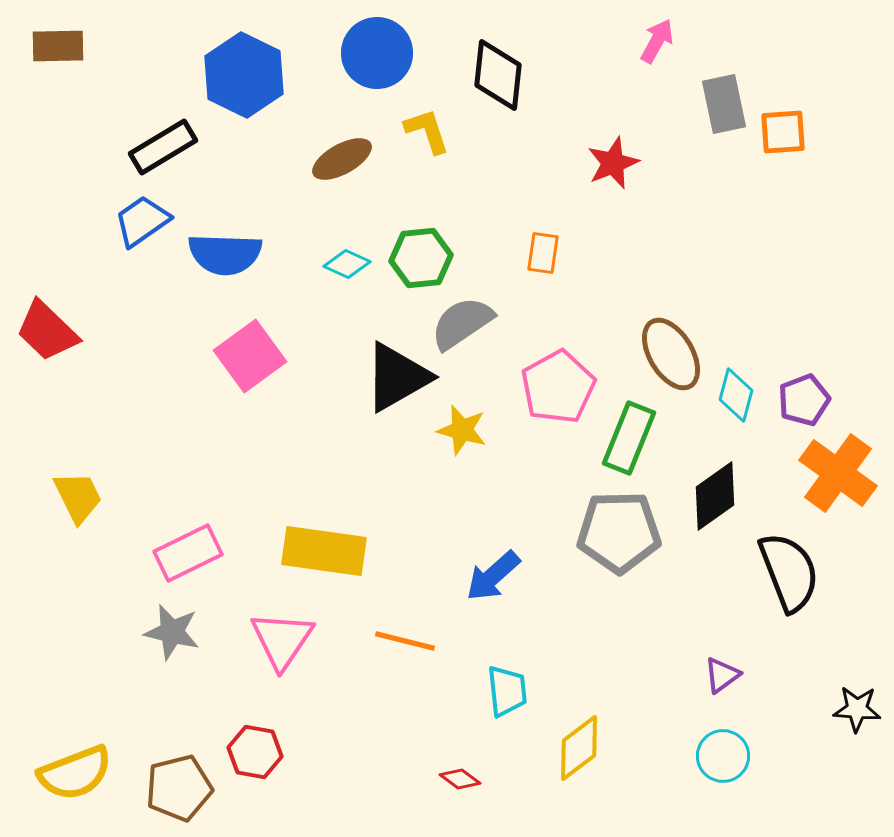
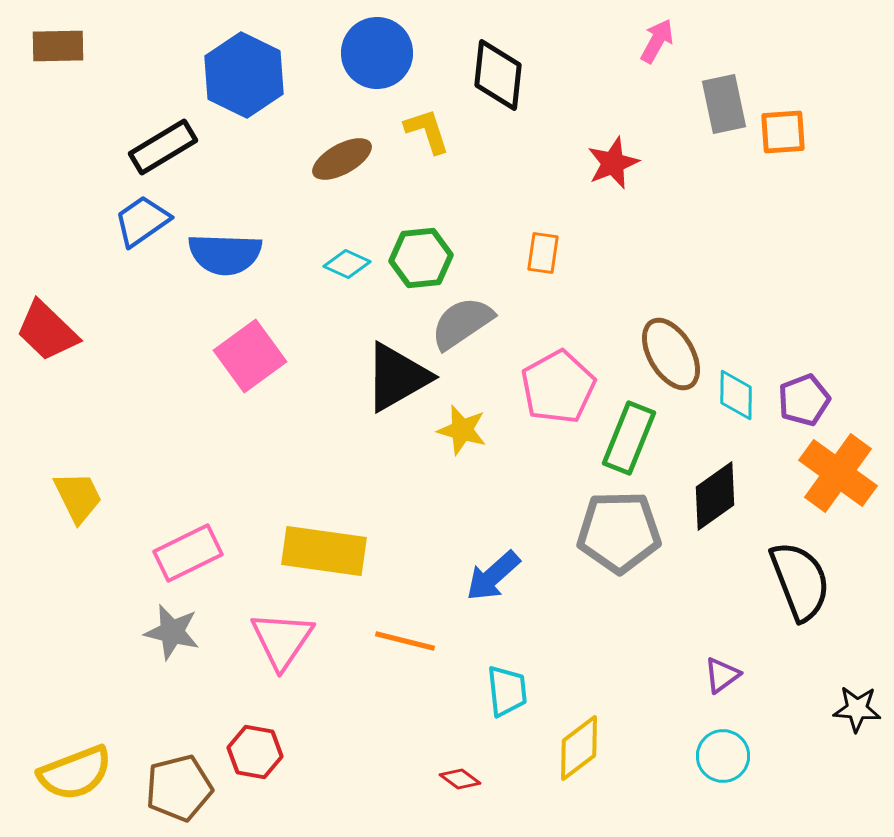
cyan diamond at (736, 395): rotated 14 degrees counterclockwise
black semicircle at (789, 572): moved 11 px right, 9 px down
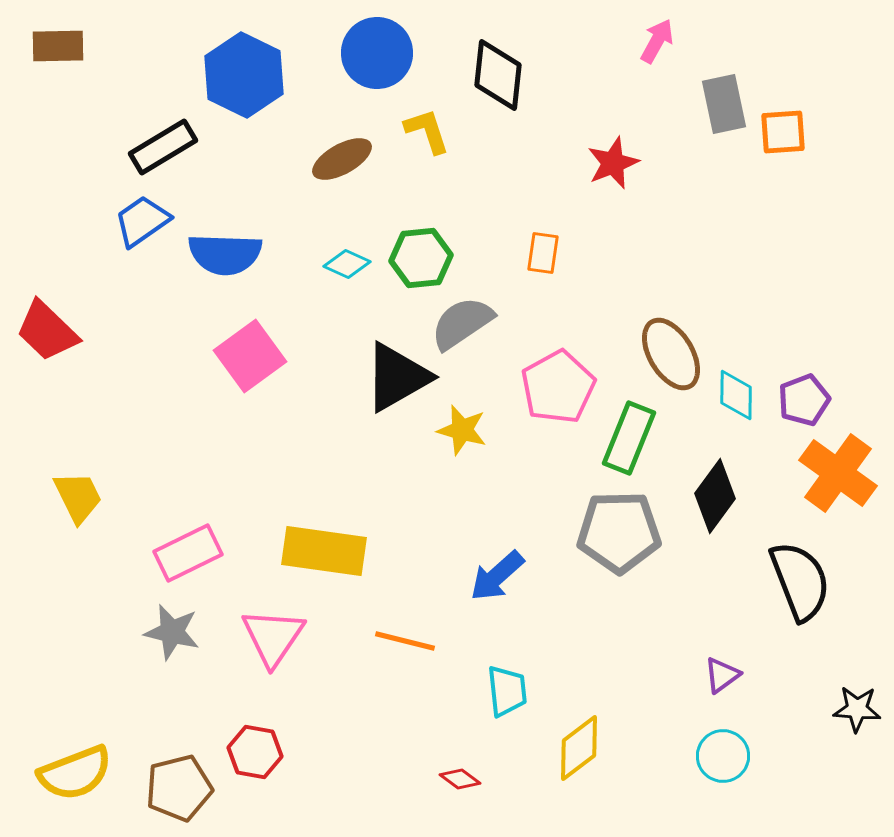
black diamond at (715, 496): rotated 18 degrees counterclockwise
blue arrow at (493, 576): moved 4 px right
pink triangle at (282, 640): moved 9 px left, 3 px up
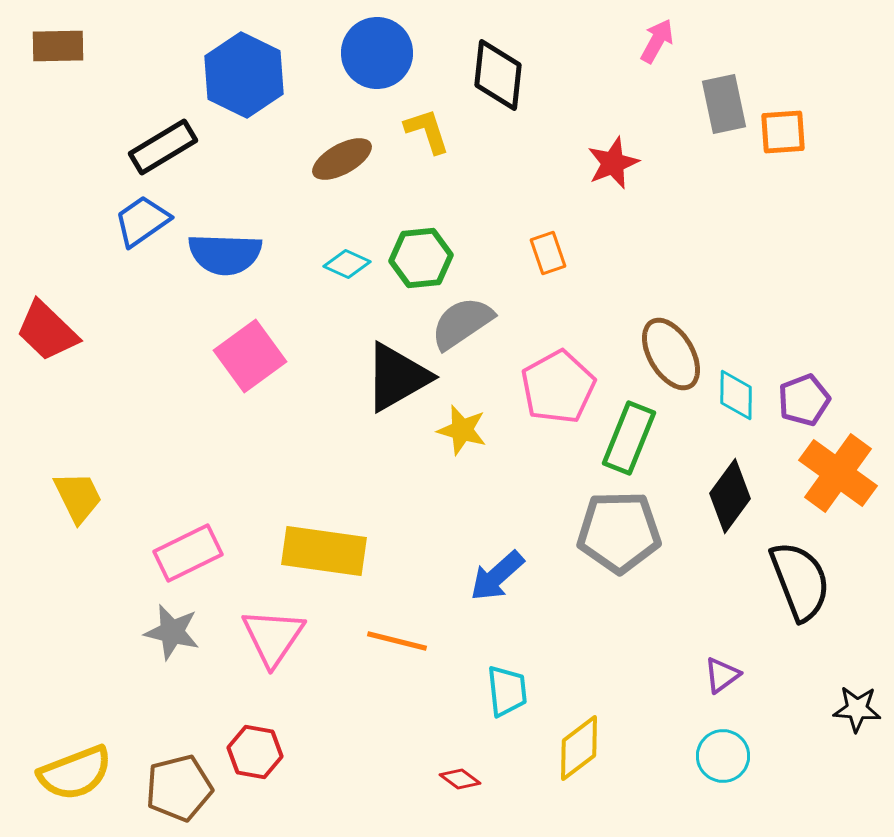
orange rectangle at (543, 253): moved 5 px right; rotated 27 degrees counterclockwise
black diamond at (715, 496): moved 15 px right
orange line at (405, 641): moved 8 px left
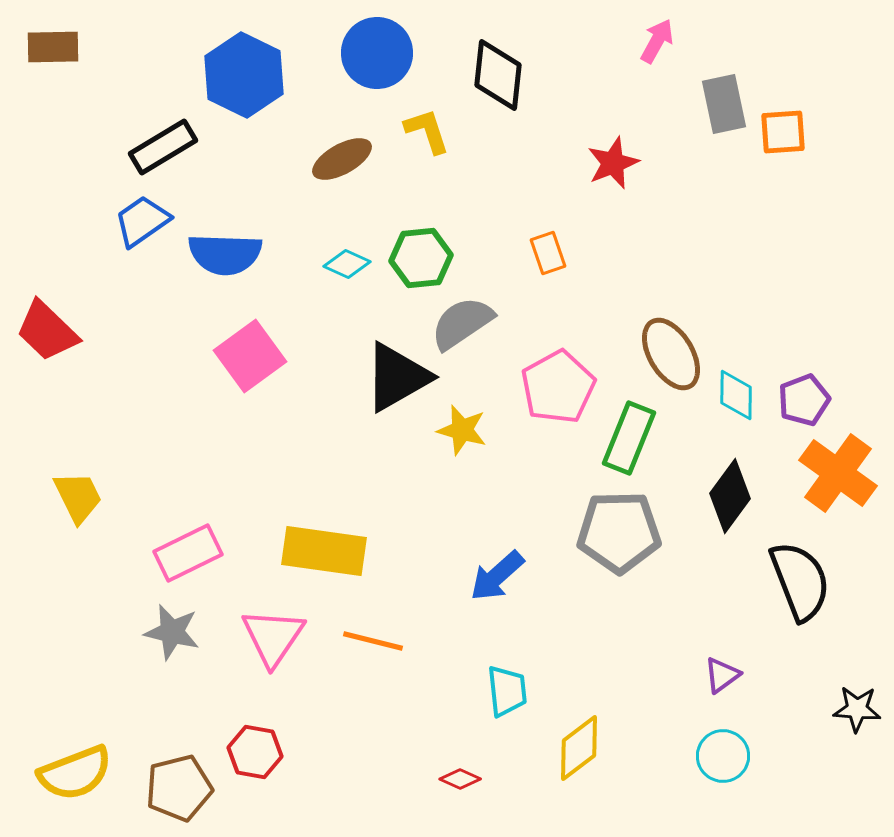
brown rectangle at (58, 46): moved 5 px left, 1 px down
orange line at (397, 641): moved 24 px left
red diamond at (460, 779): rotated 12 degrees counterclockwise
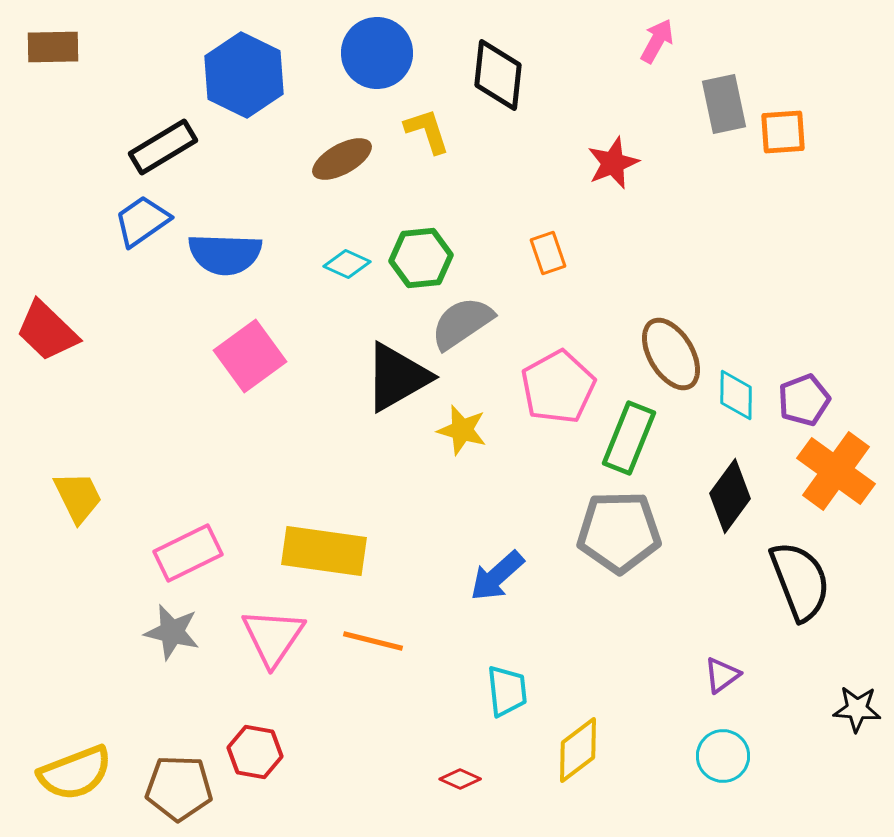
orange cross at (838, 473): moved 2 px left, 2 px up
yellow diamond at (579, 748): moved 1 px left, 2 px down
brown pentagon at (179, 788): rotated 16 degrees clockwise
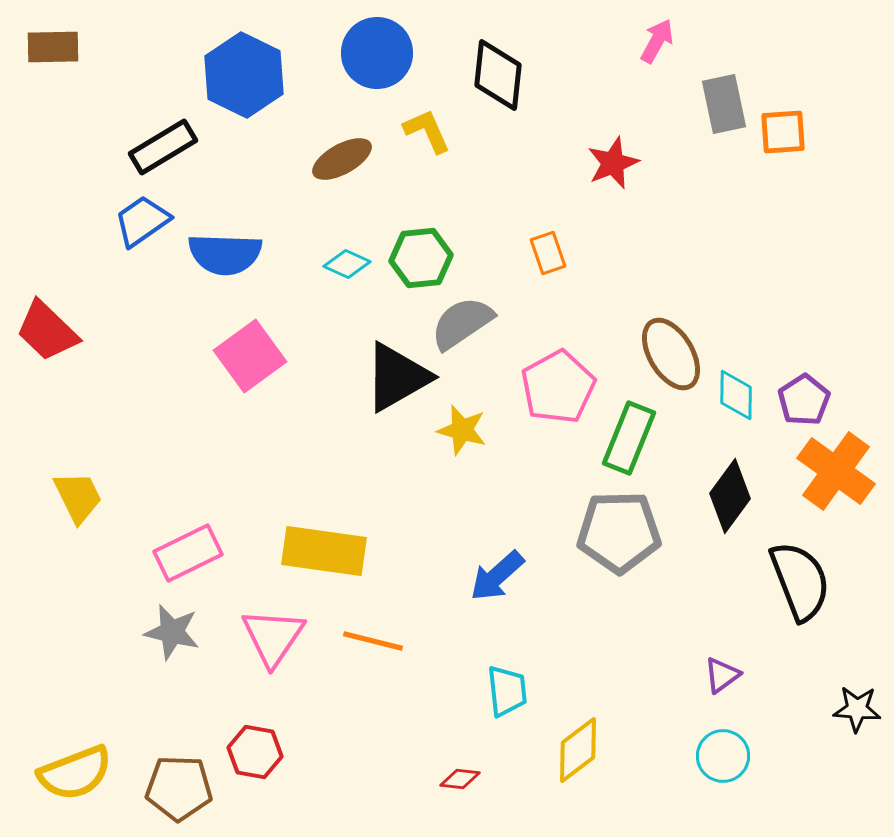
yellow L-shape at (427, 131): rotated 6 degrees counterclockwise
purple pentagon at (804, 400): rotated 12 degrees counterclockwise
red diamond at (460, 779): rotated 18 degrees counterclockwise
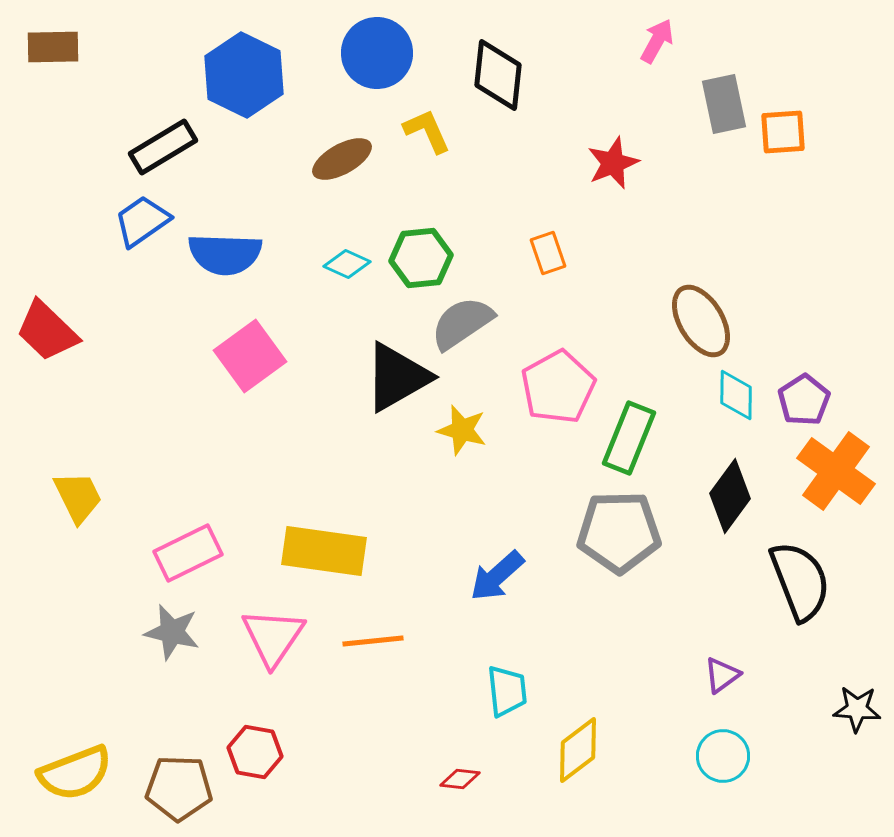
brown ellipse at (671, 354): moved 30 px right, 33 px up
orange line at (373, 641): rotated 20 degrees counterclockwise
